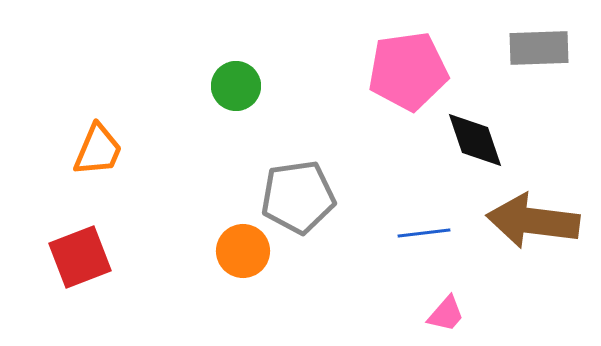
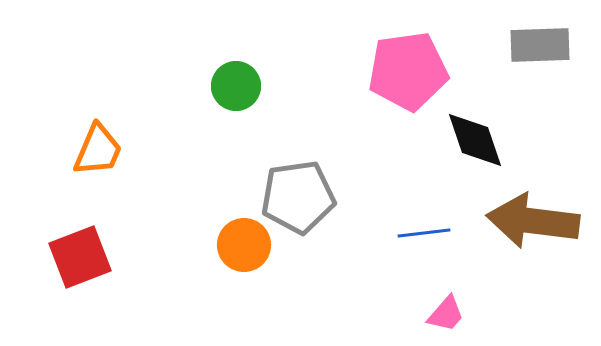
gray rectangle: moved 1 px right, 3 px up
orange circle: moved 1 px right, 6 px up
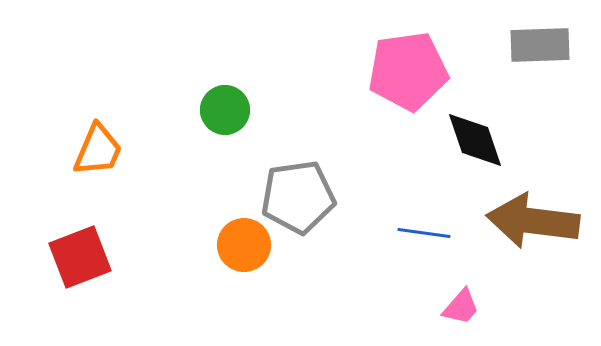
green circle: moved 11 px left, 24 px down
blue line: rotated 15 degrees clockwise
pink trapezoid: moved 15 px right, 7 px up
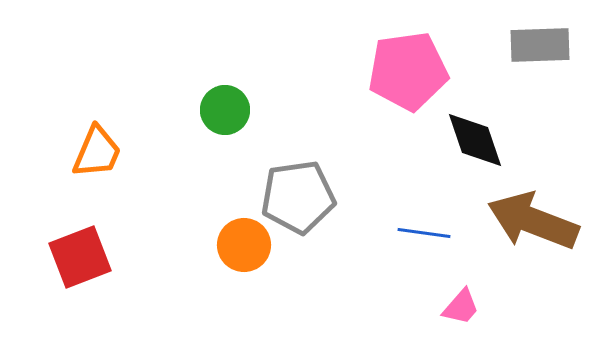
orange trapezoid: moved 1 px left, 2 px down
brown arrow: rotated 14 degrees clockwise
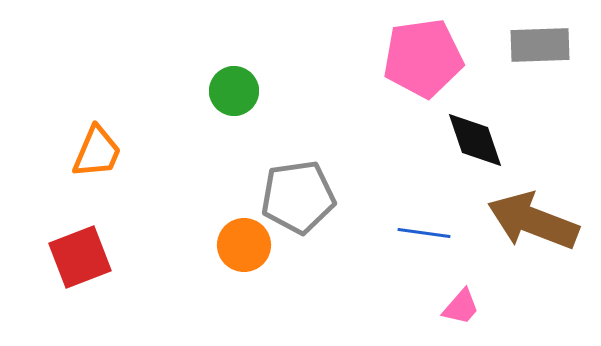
pink pentagon: moved 15 px right, 13 px up
green circle: moved 9 px right, 19 px up
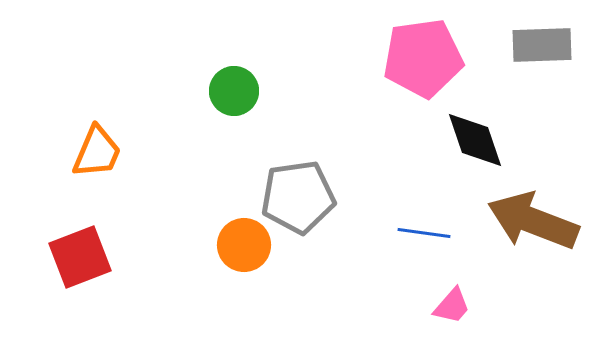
gray rectangle: moved 2 px right
pink trapezoid: moved 9 px left, 1 px up
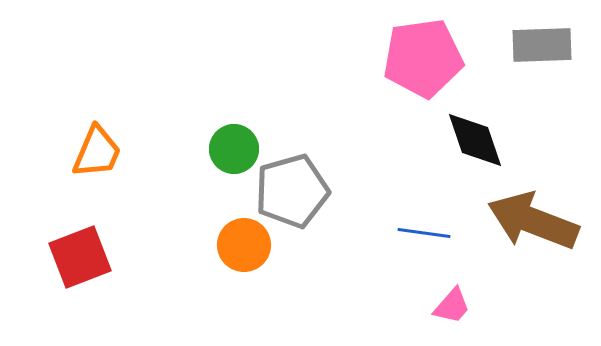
green circle: moved 58 px down
gray pentagon: moved 6 px left, 6 px up; rotated 8 degrees counterclockwise
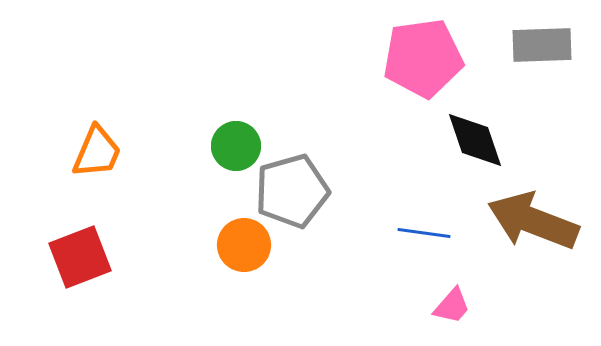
green circle: moved 2 px right, 3 px up
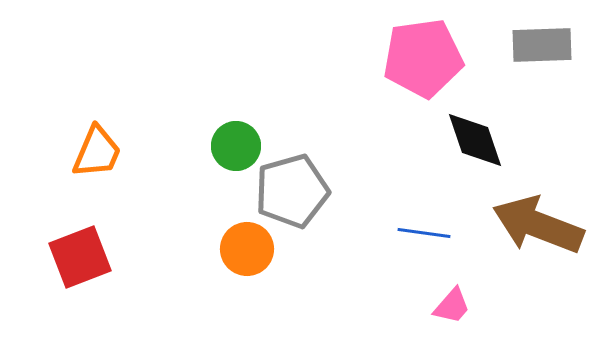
brown arrow: moved 5 px right, 4 px down
orange circle: moved 3 px right, 4 px down
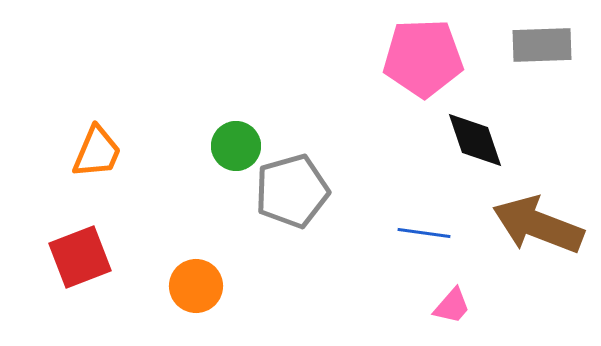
pink pentagon: rotated 6 degrees clockwise
orange circle: moved 51 px left, 37 px down
